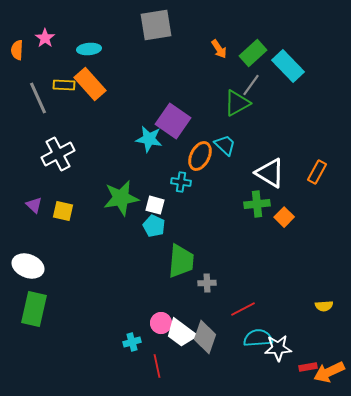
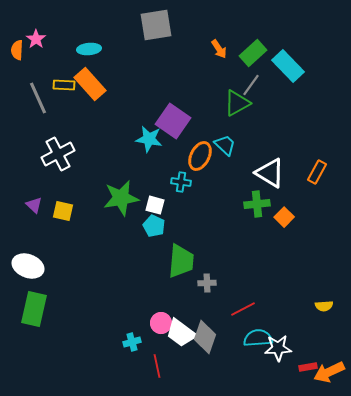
pink star at (45, 38): moved 9 px left, 1 px down
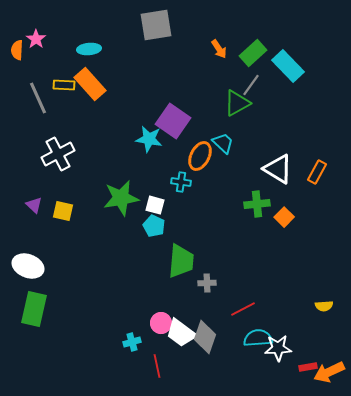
cyan trapezoid at (225, 145): moved 2 px left, 2 px up
white triangle at (270, 173): moved 8 px right, 4 px up
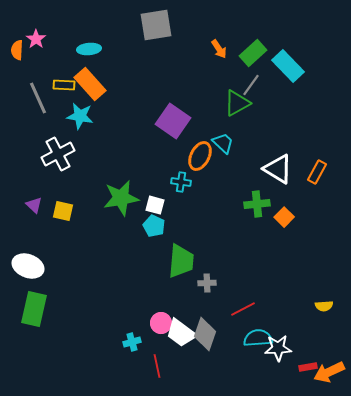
cyan star at (149, 139): moved 69 px left, 23 px up
gray diamond at (205, 337): moved 3 px up
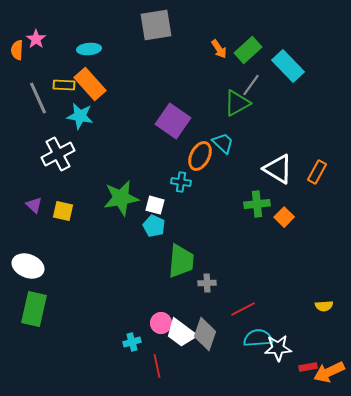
green rectangle at (253, 53): moved 5 px left, 3 px up
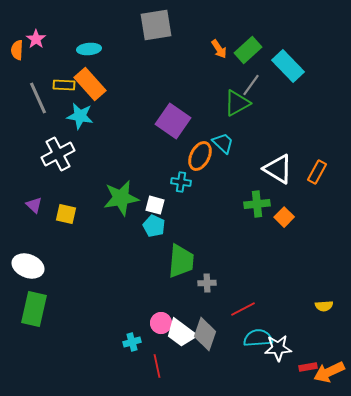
yellow square at (63, 211): moved 3 px right, 3 px down
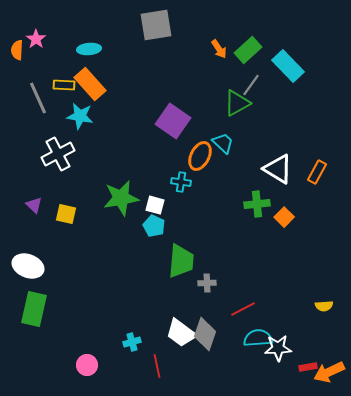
pink circle at (161, 323): moved 74 px left, 42 px down
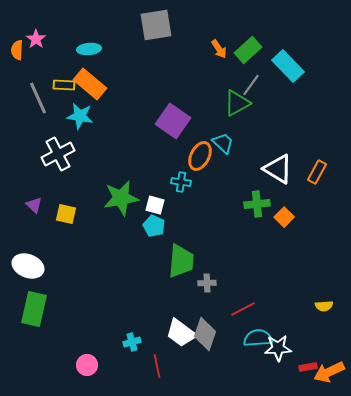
orange rectangle at (90, 84): rotated 8 degrees counterclockwise
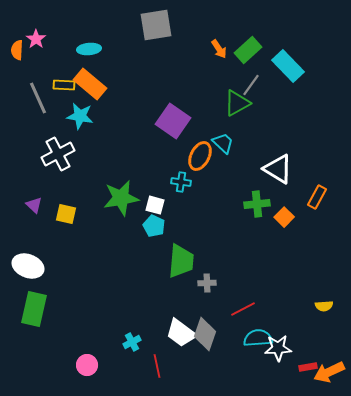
orange rectangle at (317, 172): moved 25 px down
cyan cross at (132, 342): rotated 12 degrees counterclockwise
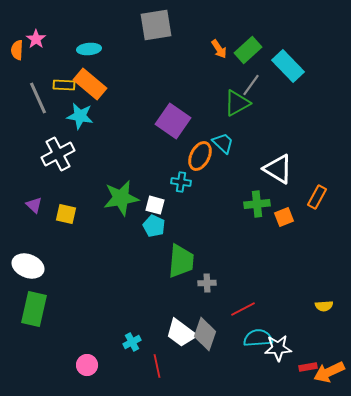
orange square at (284, 217): rotated 24 degrees clockwise
